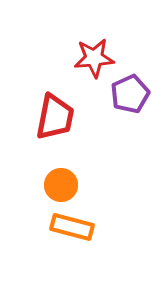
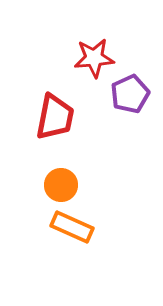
orange rectangle: rotated 9 degrees clockwise
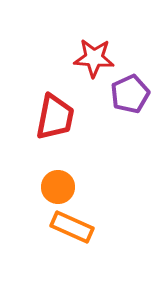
red star: rotated 9 degrees clockwise
orange circle: moved 3 px left, 2 px down
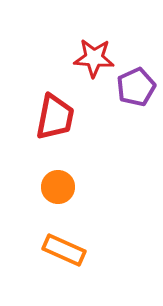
purple pentagon: moved 6 px right, 7 px up
orange rectangle: moved 8 px left, 23 px down
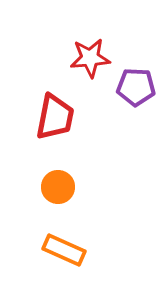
red star: moved 4 px left; rotated 9 degrees counterclockwise
purple pentagon: rotated 27 degrees clockwise
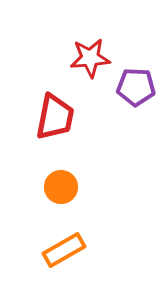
orange circle: moved 3 px right
orange rectangle: rotated 54 degrees counterclockwise
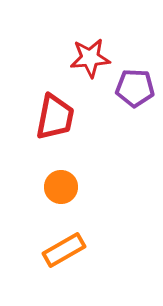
purple pentagon: moved 1 px left, 1 px down
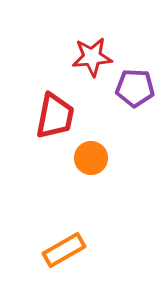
red star: moved 2 px right, 1 px up
red trapezoid: moved 1 px up
orange circle: moved 30 px right, 29 px up
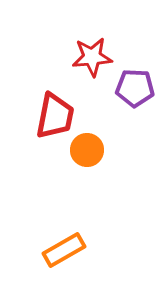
orange circle: moved 4 px left, 8 px up
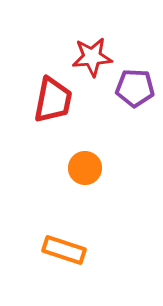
red trapezoid: moved 2 px left, 16 px up
orange circle: moved 2 px left, 18 px down
orange rectangle: rotated 48 degrees clockwise
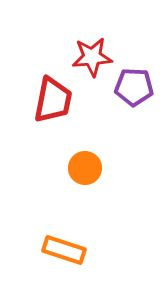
purple pentagon: moved 1 px left, 1 px up
